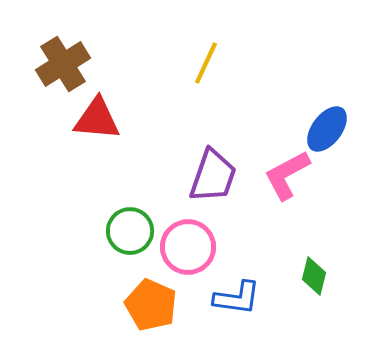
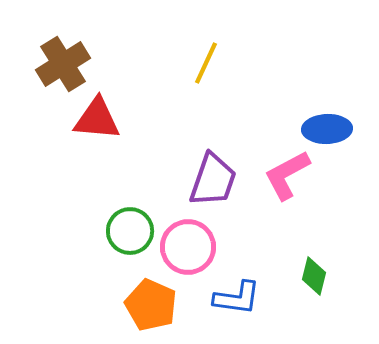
blue ellipse: rotated 51 degrees clockwise
purple trapezoid: moved 4 px down
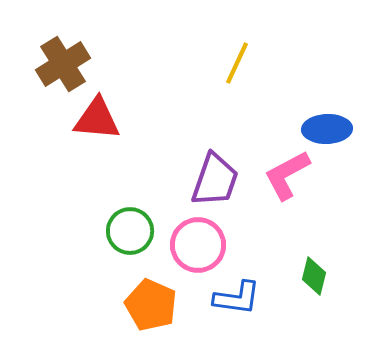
yellow line: moved 31 px right
purple trapezoid: moved 2 px right
pink circle: moved 10 px right, 2 px up
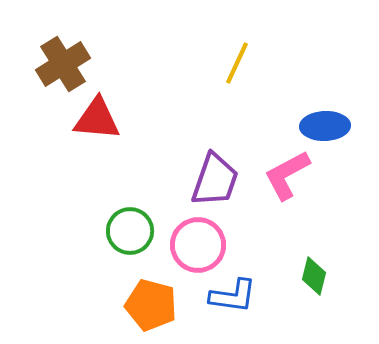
blue ellipse: moved 2 px left, 3 px up
blue L-shape: moved 4 px left, 2 px up
orange pentagon: rotated 9 degrees counterclockwise
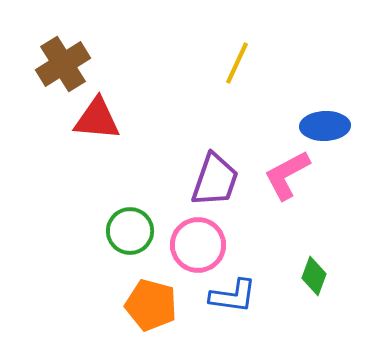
green diamond: rotated 6 degrees clockwise
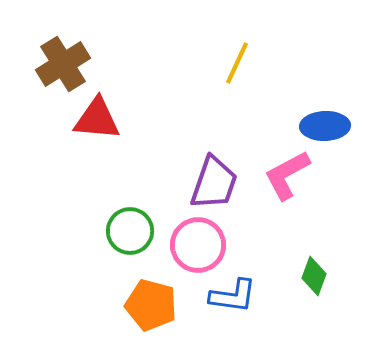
purple trapezoid: moved 1 px left, 3 px down
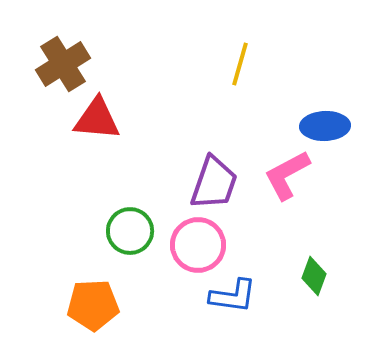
yellow line: moved 3 px right, 1 px down; rotated 9 degrees counterclockwise
orange pentagon: moved 58 px left; rotated 18 degrees counterclockwise
